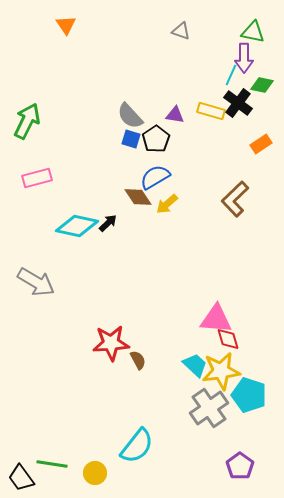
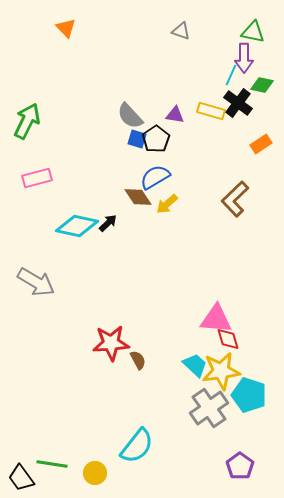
orange triangle: moved 3 px down; rotated 10 degrees counterclockwise
blue square: moved 6 px right
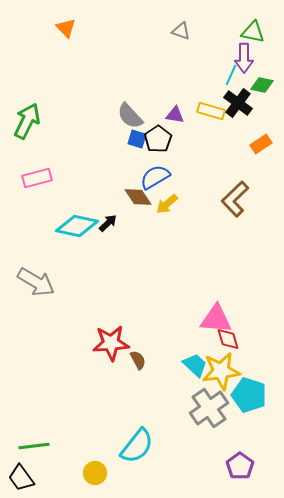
black pentagon: moved 2 px right
green line: moved 18 px left, 18 px up; rotated 16 degrees counterclockwise
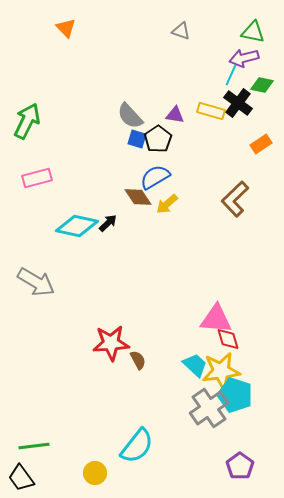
purple arrow: rotated 76 degrees clockwise
cyan pentagon: moved 14 px left
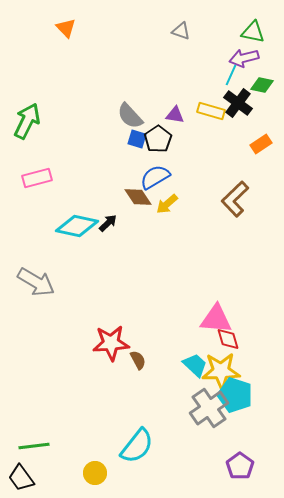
yellow star: rotated 6 degrees clockwise
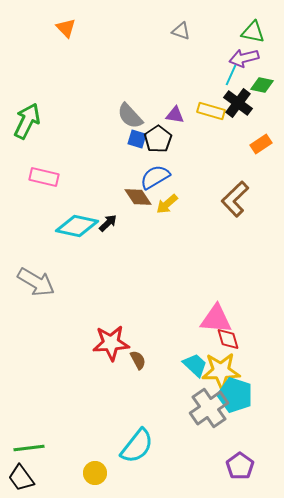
pink rectangle: moved 7 px right, 1 px up; rotated 28 degrees clockwise
green line: moved 5 px left, 2 px down
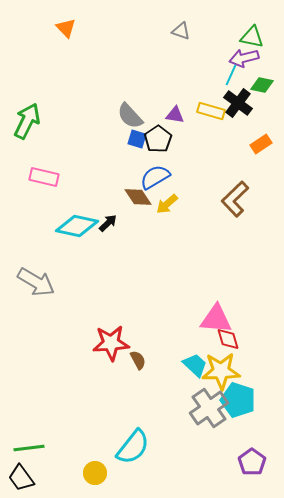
green triangle: moved 1 px left, 5 px down
cyan pentagon: moved 3 px right, 5 px down
cyan semicircle: moved 4 px left, 1 px down
purple pentagon: moved 12 px right, 4 px up
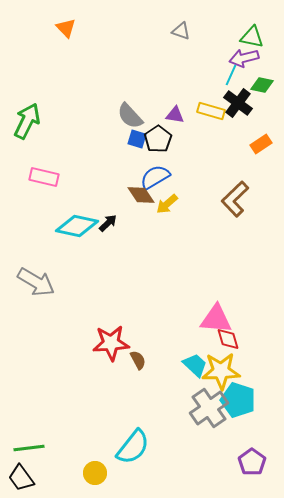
brown diamond: moved 3 px right, 2 px up
